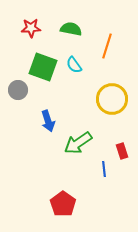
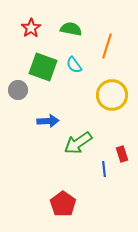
red star: rotated 30 degrees counterclockwise
yellow circle: moved 4 px up
blue arrow: rotated 75 degrees counterclockwise
red rectangle: moved 3 px down
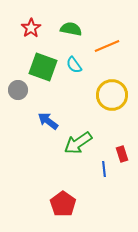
orange line: rotated 50 degrees clockwise
blue arrow: rotated 140 degrees counterclockwise
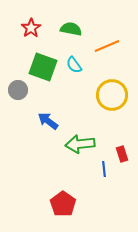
green arrow: moved 2 px right, 1 px down; rotated 28 degrees clockwise
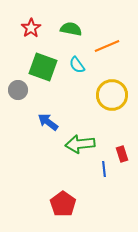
cyan semicircle: moved 3 px right
blue arrow: moved 1 px down
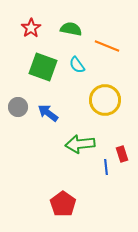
orange line: rotated 45 degrees clockwise
gray circle: moved 17 px down
yellow circle: moved 7 px left, 5 px down
blue arrow: moved 9 px up
blue line: moved 2 px right, 2 px up
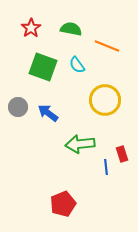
red pentagon: rotated 15 degrees clockwise
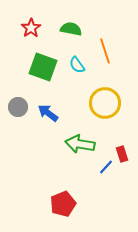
orange line: moved 2 px left, 5 px down; rotated 50 degrees clockwise
yellow circle: moved 3 px down
green arrow: rotated 16 degrees clockwise
blue line: rotated 49 degrees clockwise
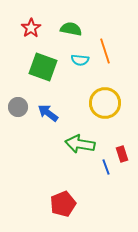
cyan semicircle: moved 3 px right, 5 px up; rotated 48 degrees counterclockwise
blue line: rotated 63 degrees counterclockwise
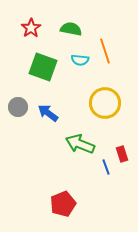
green arrow: rotated 12 degrees clockwise
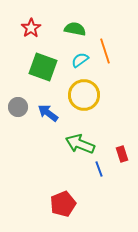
green semicircle: moved 4 px right
cyan semicircle: rotated 138 degrees clockwise
yellow circle: moved 21 px left, 8 px up
blue line: moved 7 px left, 2 px down
